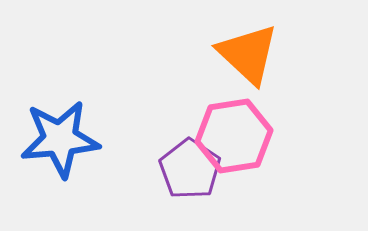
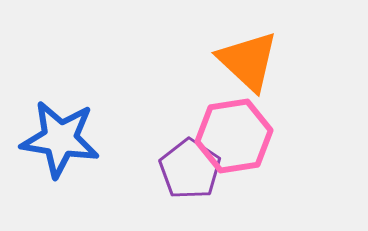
orange triangle: moved 7 px down
blue star: rotated 14 degrees clockwise
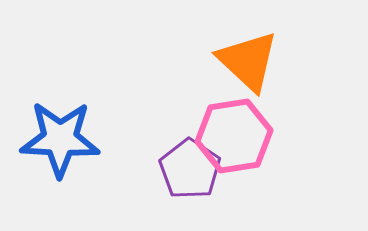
blue star: rotated 6 degrees counterclockwise
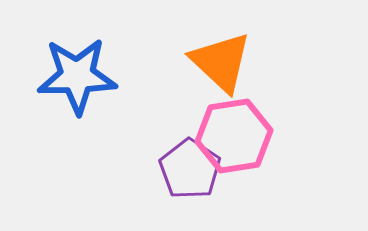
orange triangle: moved 27 px left, 1 px down
blue star: moved 17 px right, 63 px up; rotated 4 degrees counterclockwise
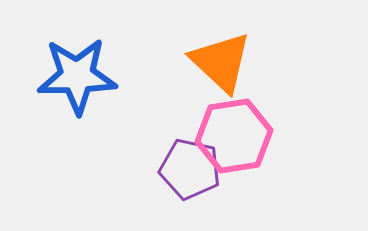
purple pentagon: rotated 22 degrees counterclockwise
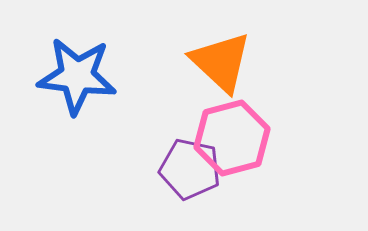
blue star: rotated 8 degrees clockwise
pink hexagon: moved 2 px left, 2 px down; rotated 6 degrees counterclockwise
